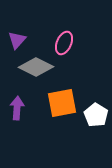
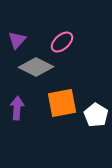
pink ellipse: moved 2 px left, 1 px up; rotated 25 degrees clockwise
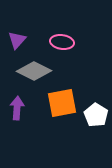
pink ellipse: rotated 50 degrees clockwise
gray diamond: moved 2 px left, 4 px down
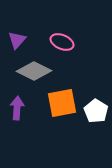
pink ellipse: rotated 15 degrees clockwise
white pentagon: moved 4 px up
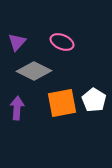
purple triangle: moved 2 px down
white pentagon: moved 2 px left, 11 px up
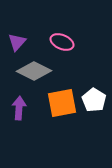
purple arrow: moved 2 px right
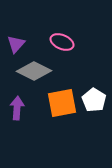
purple triangle: moved 1 px left, 2 px down
purple arrow: moved 2 px left
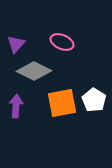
purple arrow: moved 1 px left, 2 px up
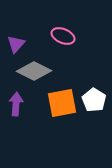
pink ellipse: moved 1 px right, 6 px up
purple arrow: moved 2 px up
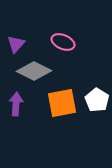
pink ellipse: moved 6 px down
white pentagon: moved 3 px right
